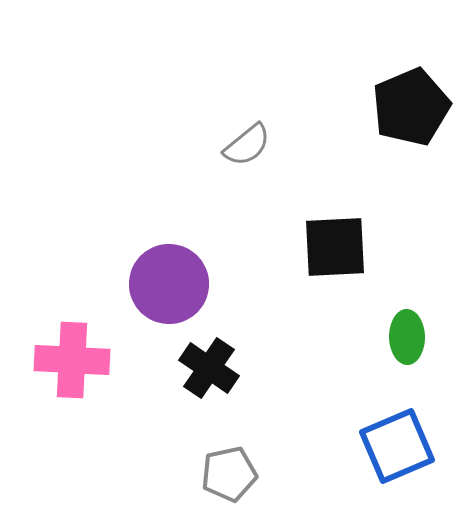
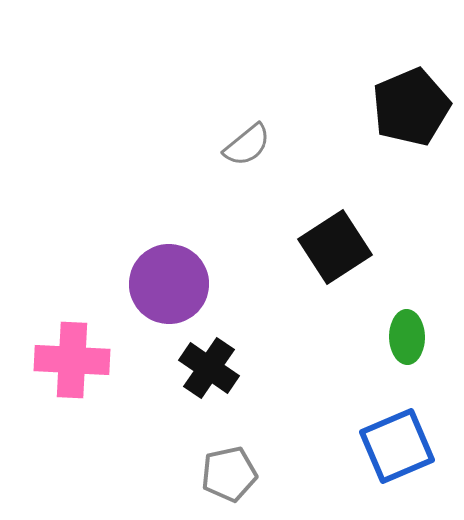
black square: rotated 30 degrees counterclockwise
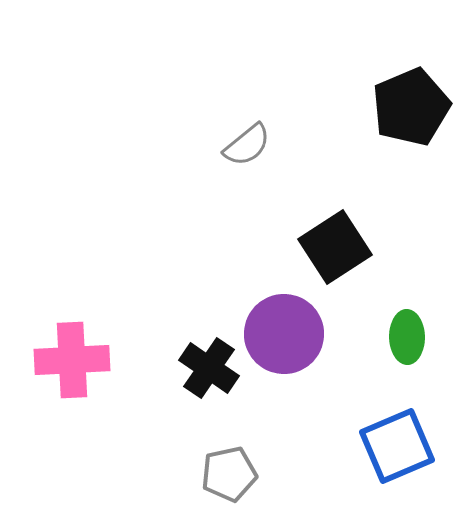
purple circle: moved 115 px right, 50 px down
pink cross: rotated 6 degrees counterclockwise
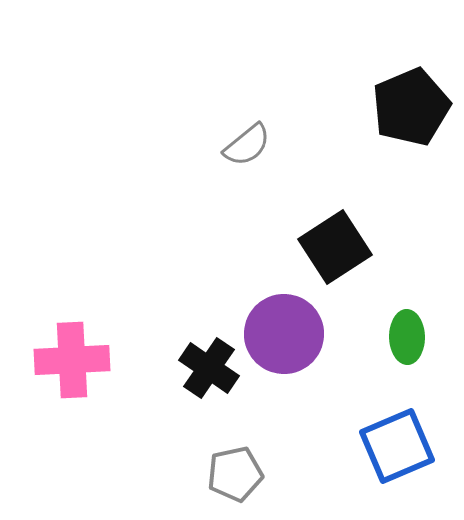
gray pentagon: moved 6 px right
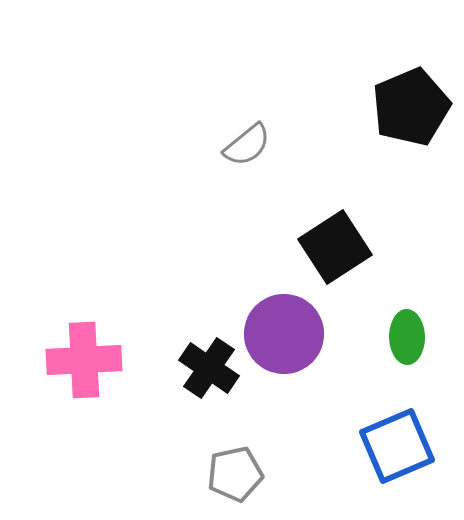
pink cross: moved 12 px right
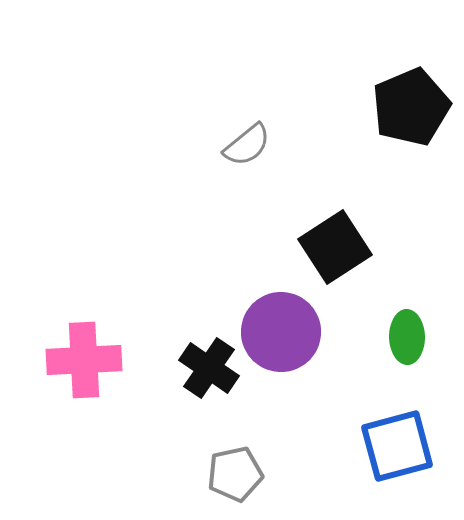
purple circle: moved 3 px left, 2 px up
blue square: rotated 8 degrees clockwise
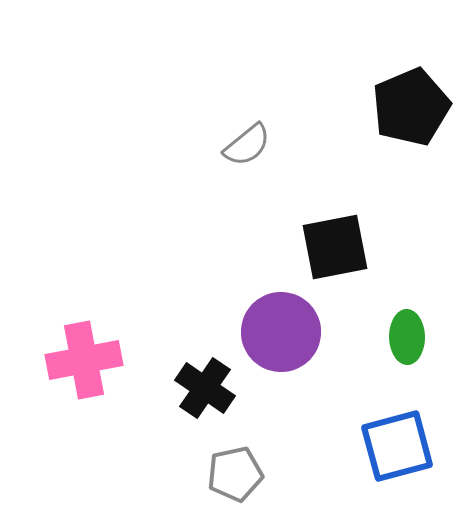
black square: rotated 22 degrees clockwise
pink cross: rotated 8 degrees counterclockwise
black cross: moved 4 px left, 20 px down
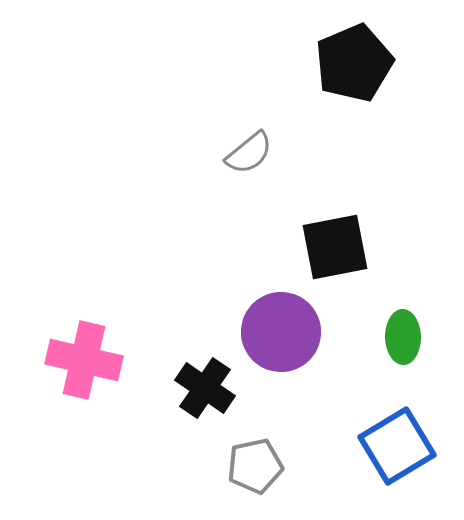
black pentagon: moved 57 px left, 44 px up
gray semicircle: moved 2 px right, 8 px down
green ellipse: moved 4 px left
pink cross: rotated 24 degrees clockwise
blue square: rotated 16 degrees counterclockwise
gray pentagon: moved 20 px right, 8 px up
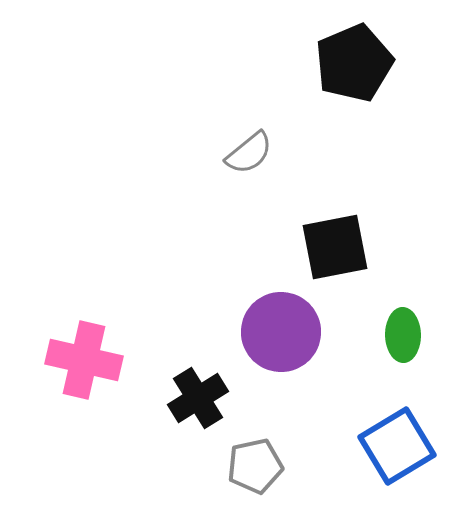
green ellipse: moved 2 px up
black cross: moved 7 px left, 10 px down; rotated 24 degrees clockwise
